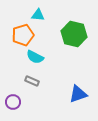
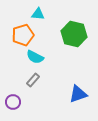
cyan triangle: moved 1 px up
gray rectangle: moved 1 px right, 1 px up; rotated 72 degrees counterclockwise
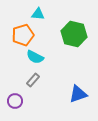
purple circle: moved 2 px right, 1 px up
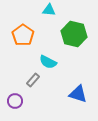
cyan triangle: moved 11 px right, 4 px up
orange pentagon: rotated 20 degrees counterclockwise
cyan semicircle: moved 13 px right, 5 px down
blue triangle: rotated 36 degrees clockwise
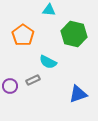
gray rectangle: rotated 24 degrees clockwise
blue triangle: rotated 36 degrees counterclockwise
purple circle: moved 5 px left, 15 px up
